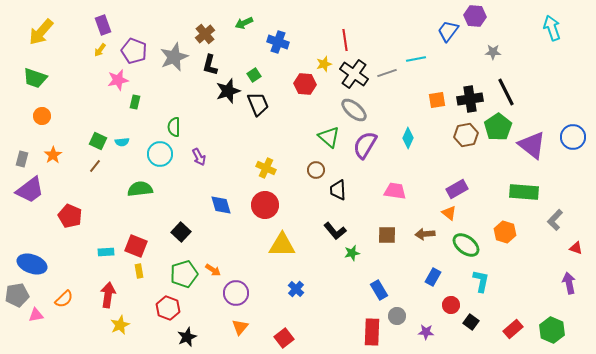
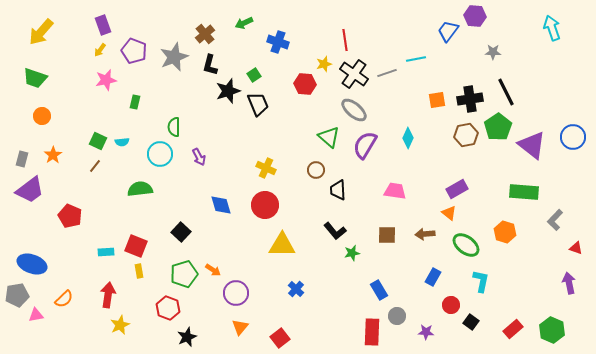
pink star at (118, 80): moved 12 px left
red square at (284, 338): moved 4 px left
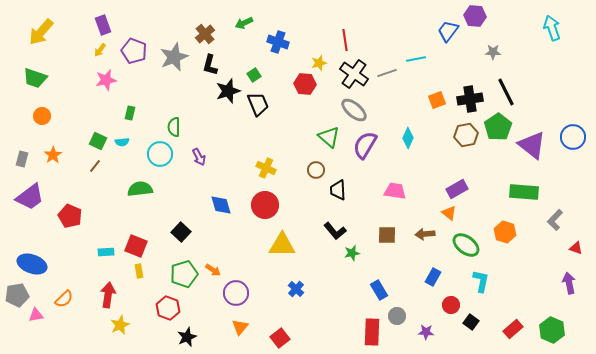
yellow star at (324, 64): moved 5 px left, 1 px up
orange square at (437, 100): rotated 12 degrees counterclockwise
green rectangle at (135, 102): moved 5 px left, 11 px down
purple trapezoid at (30, 190): moved 7 px down
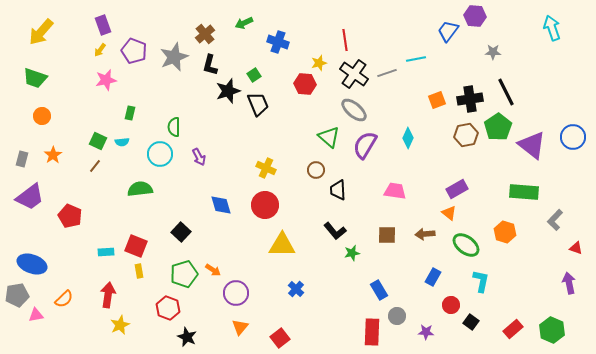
black star at (187, 337): rotated 24 degrees counterclockwise
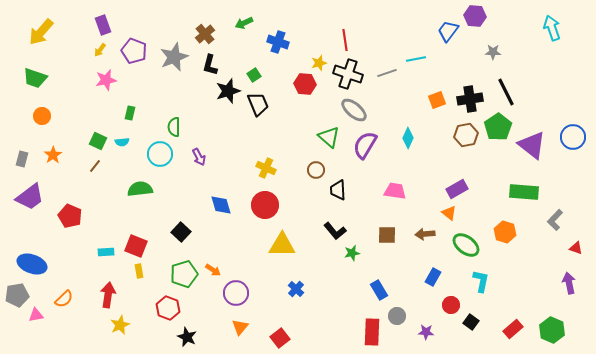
black cross at (354, 74): moved 6 px left; rotated 16 degrees counterclockwise
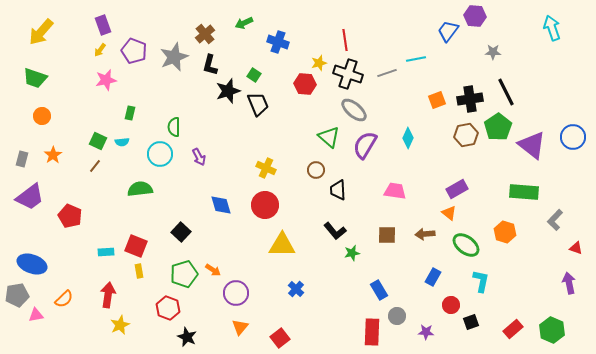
green square at (254, 75): rotated 24 degrees counterclockwise
black square at (471, 322): rotated 35 degrees clockwise
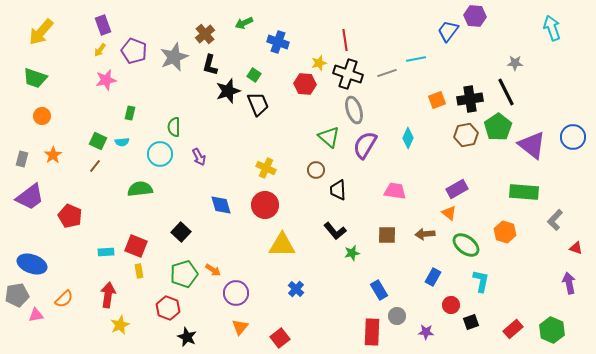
gray star at (493, 52): moved 22 px right, 11 px down
gray ellipse at (354, 110): rotated 32 degrees clockwise
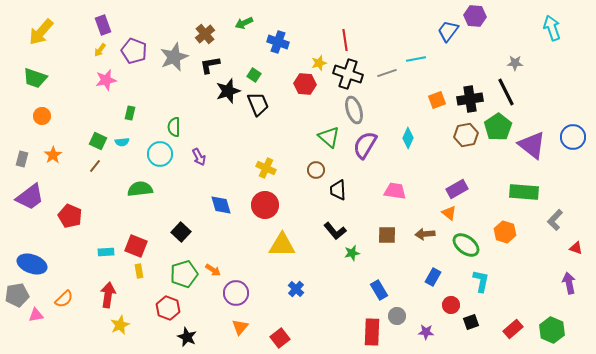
black L-shape at (210, 65): rotated 65 degrees clockwise
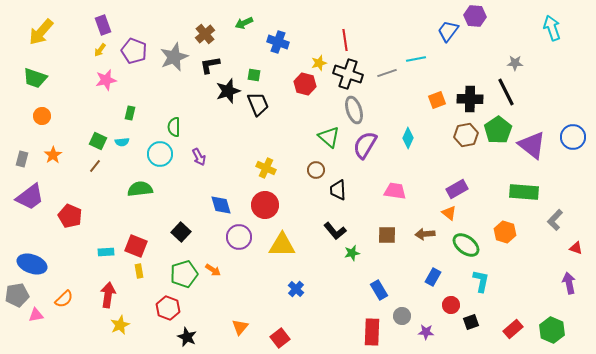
green square at (254, 75): rotated 24 degrees counterclockwise
red hexagon at (305, 84): rotated 10 degrees clockwise
black cross at (470, 99): rotated 10 degrees clockwise
green pentagon at (498, 127): moved 3 px down
purple circle at (236, 293): moved 3 px right, 56 px up
gray circle at (397, 316): moved 5 px right
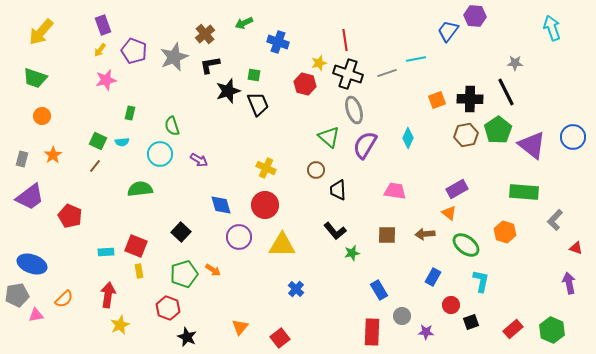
green semicircle at (174, 127): moved 2 px left, 1 px up; rotated 18 degrees counterclockwise
purple arrow at (199, 157): moved 3 px down; rotated 30 degrees counterclockwise
